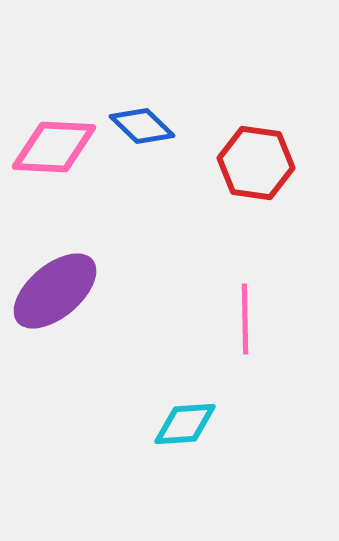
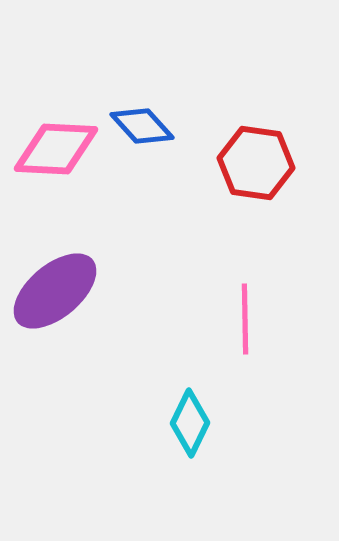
blue diamond: rotated 4 degrees clockwise
pink diamond: moved 2 px right, 2 px down
cyan diamond: moved 5 px right, 1 px up; rotated 60 degrees counterclockwise
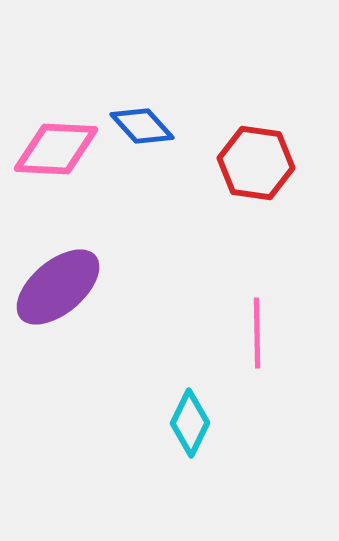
purple ellipse: moved 3 px right, 4 px up
pink line: moved 12 px right, 14 px down
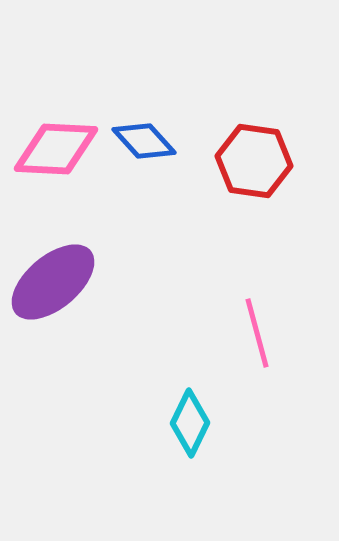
blue diamond: moved 2 px right, 15 px down
red hexagon: moved 2 px left, 2 px up
purple ellipse: moved 5 px left, 5 px up
pink line: rotated 14 degrees counterclockwise
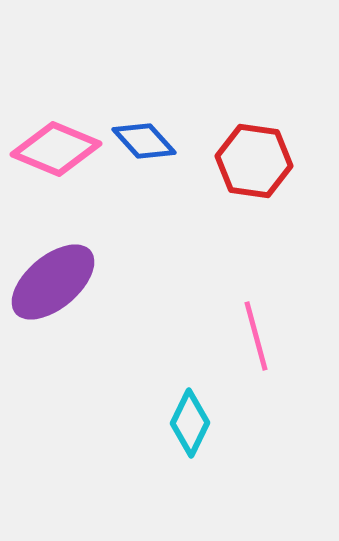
pink diamond: rotated 20 degrees clockwise
pink line: moved 1 px left, 3 px down
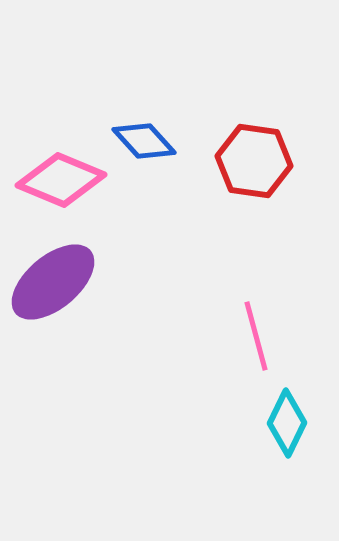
pink diamond: moved 5 px right, 31 px down
cyan diamond: moved 97 px right
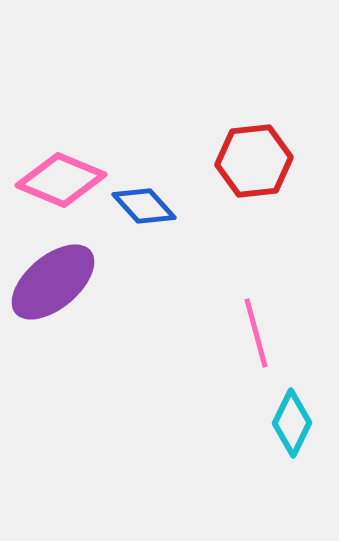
blue diamond: moved 65 px down
red hexagon: rotated 14 degrees counterclockwise
pink line: moved 3 px up
cyan diamond: moved 5 px right
